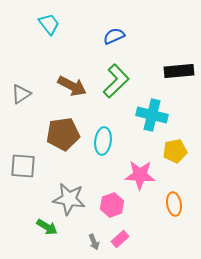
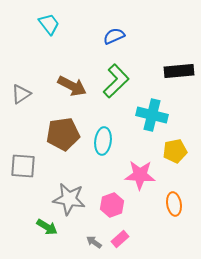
gray arrow: rotated 147 degrees clockwise
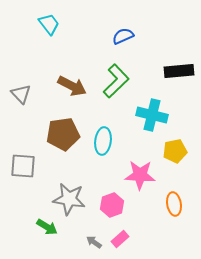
blue semicircle: moved 9 px right
gray triangle: rotated 40 degrees counterclockwise
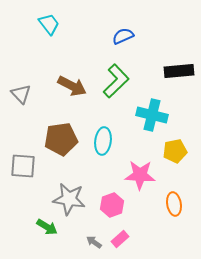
brown pentagon: moved 2 px left, 5 px down
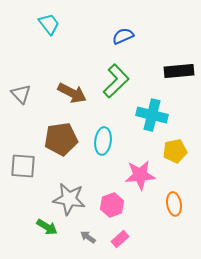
brown arrow: moved 7 px down
pink star: rotated 8 degrees counterclockwise
gray arrow: moved 6 px left, 5 px up
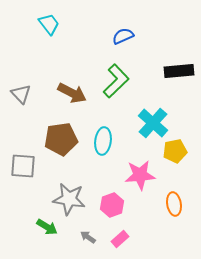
cyan cross: moved 1 px right, 8 px down; rotated 28 degrees clockwise
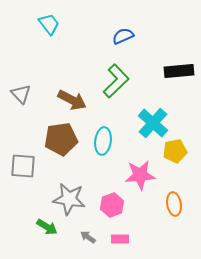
brown arrow: moved 7 px down
pink rectangle: rotated 42 degrees clockwise
